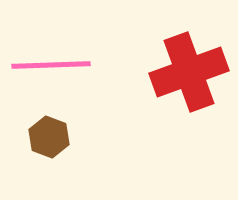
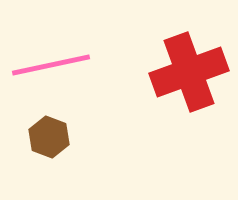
pink line: rotated 10 degrees counterclockwise
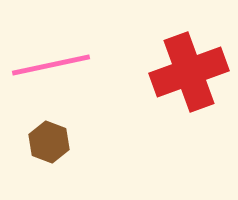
brown hexagon: moved 5 px down
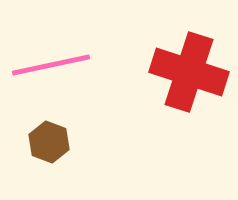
red cross: rotated 38 degrees clockwise
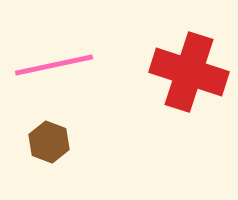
pink line: moved 3 px right
